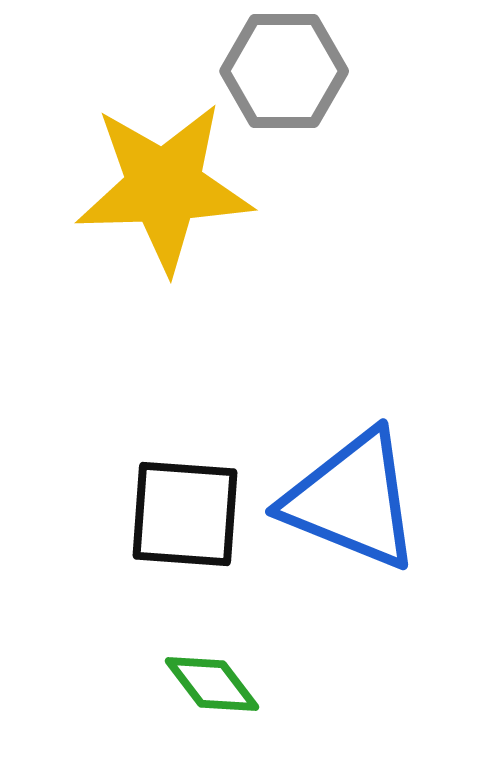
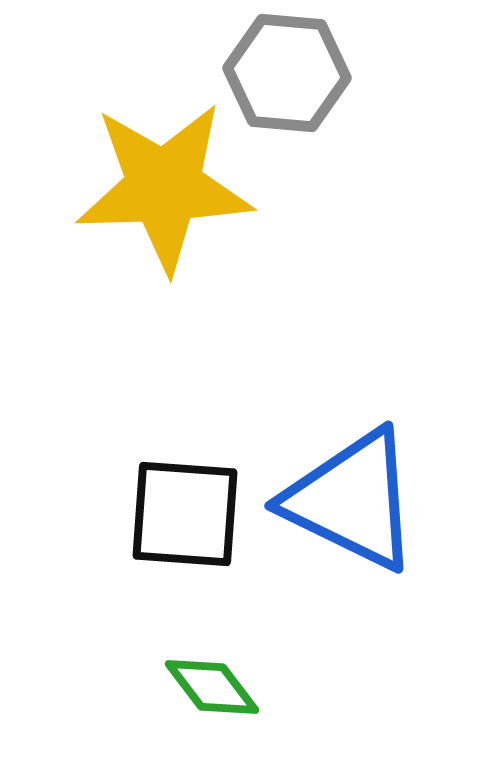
gray hexagon: moved 3 px right, 2 px down; rotated 5 degrees clockwise
blue triangle: rotated 4 degrees clockwise
green diamond: moved 3 px down
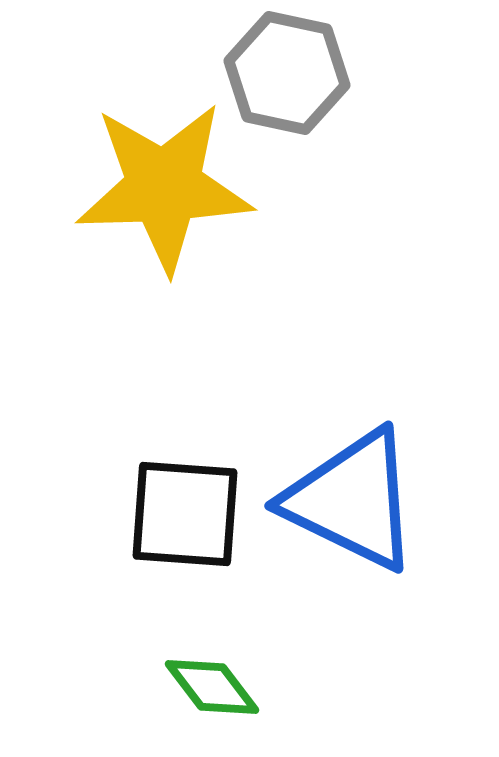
gray hexagon: rotated 7 degrees clockwise
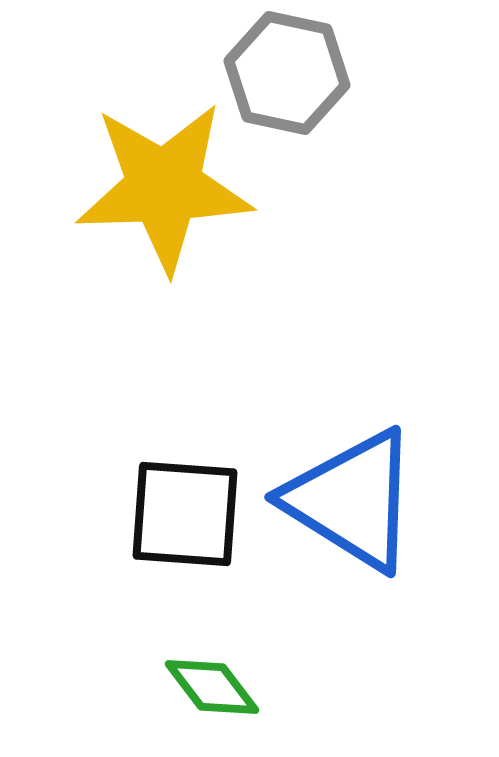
blue triangle: rotated 6 degrees clockwise
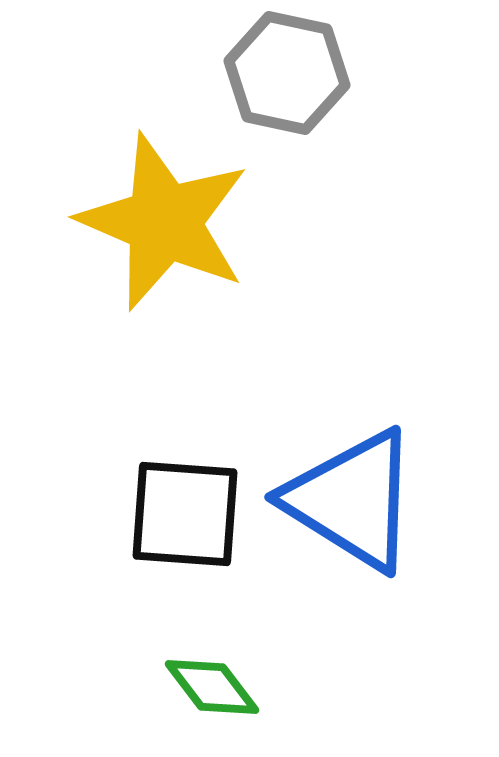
yellow star: moved 35 px down; rotated 25 degrees clockwise
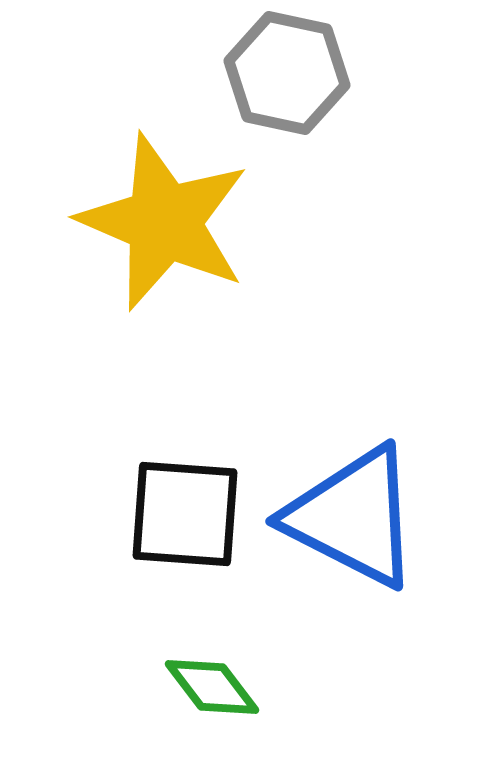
blue triangle: moved 1 px right, 17 px down; rotated 5 degrees counterclockwise
